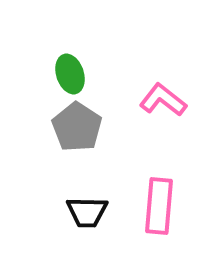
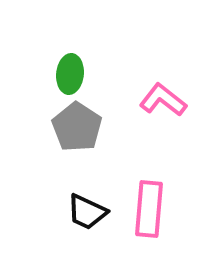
green ellipse: rotated 24 degrees clockwise
pink rectangle: moved 10 px left, 3 px down
black trapezoid: rotated 24 degrees clockwise
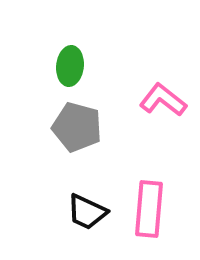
green ellipse: moved 8 px up
gray pentagon: rotated 18 degrees counterclockwise
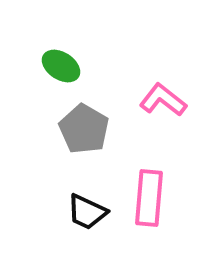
green ellipse: moved 9 px left; rotated 63 degrees counterclockwise
gray pentagon: moved 7 px right, 2 px down; rotated 15 degrees clockwise
pink rectangle: moved 11 px up
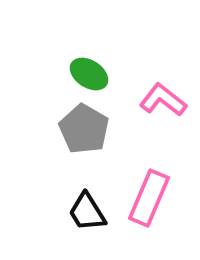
green ellipse: moved 28 px right, 8 px down
pink rectangle: rotated 18 degrees clockwise
black trapezoid: rotated 33 degrees clockwise
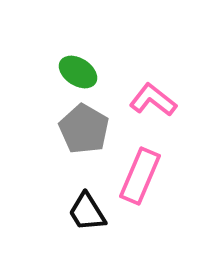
green ellipse: moved 11 px left, 2 px up
pink L-shape: moved 10 px left
pink rectangle: moved 9 px left, 22 px up
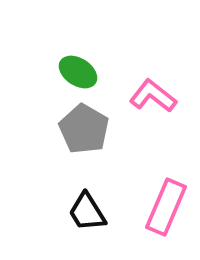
pink L-shape: moved 4 px up
pink rectangle: moved 26 px right, 31 px down
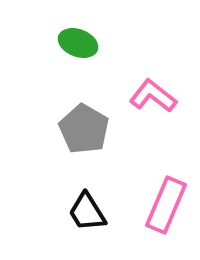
green ellipse: moved 29 px up; rotated 12 degrees counterclockwise
pink rectangle: moved 2 px up
